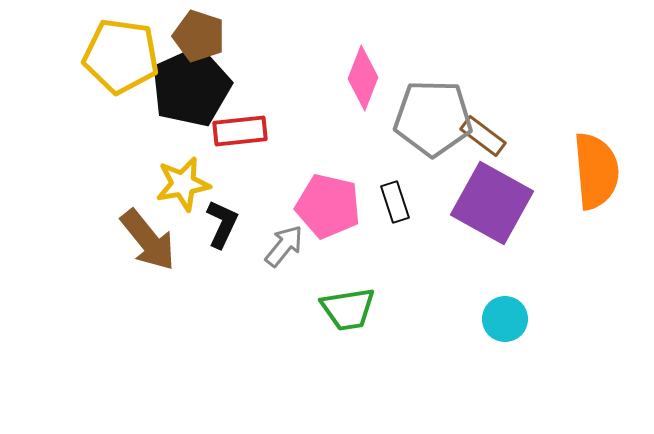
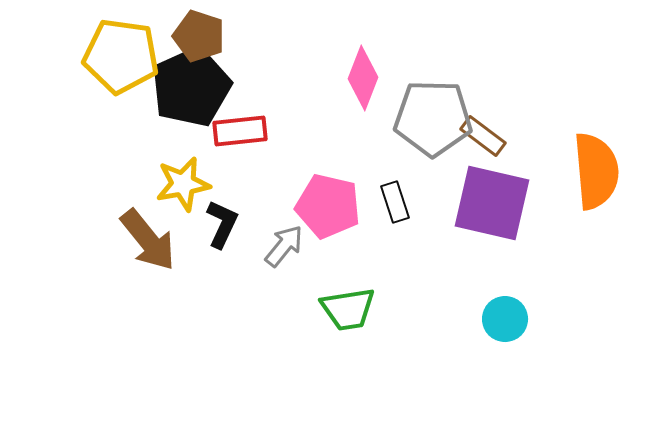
purple square: rotated 16 degrees counterclockwise
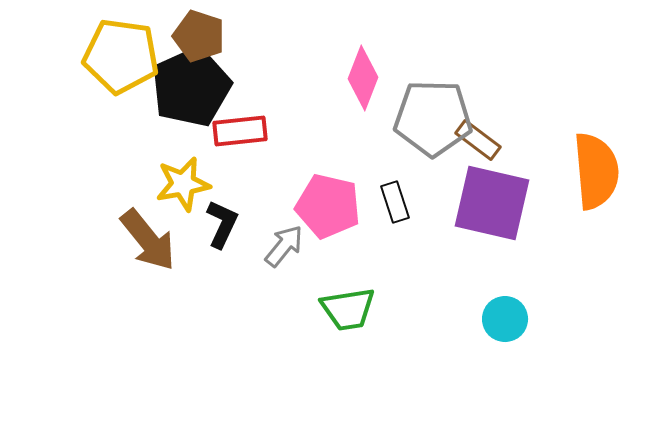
brown rectangle: moved 5 px left, 4 px down
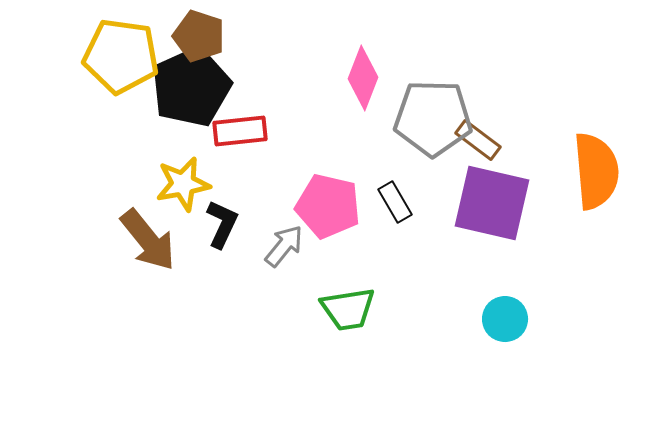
black rectangle: rotated 12 degrees counterclockwise
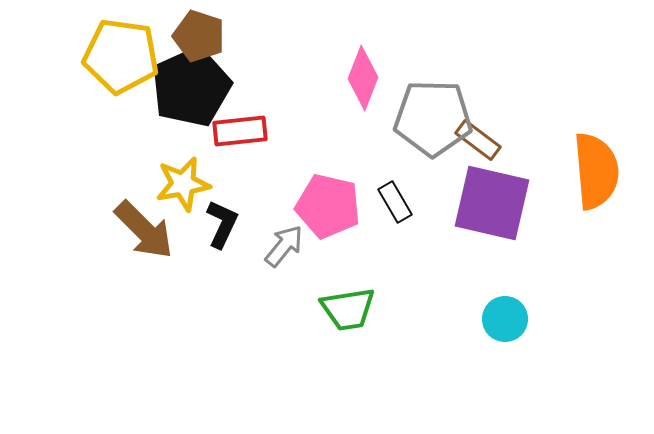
brown arrow: moved 4 px left, 10 px up; rotated 6 degrees counterclockwise
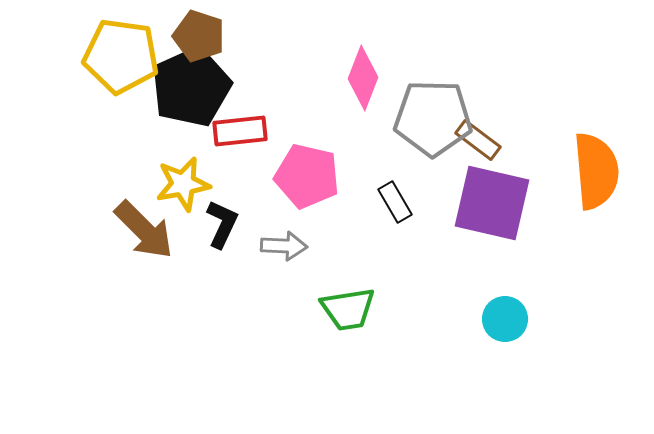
pink pentagon: moved 21 px left, 30 px up
gray arrow: rotated 54 degrees clockwise
